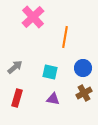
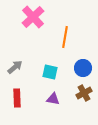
red rectangle: rotated 18 degrees counterclockwise
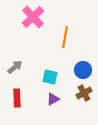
blue circle: moved 2 px down
cyan square: moved 5 px down
purple triangle: rotated 40 degrees counterclockwise
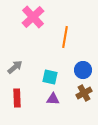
purple triangle: rotated 32 degrees clockwise
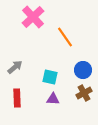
orange line: rotated 45 degrees counterclockwise
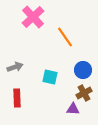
gray arrow: rotated 21 degrees clockwise
purple triangle: moved 20 px right, 10 px down
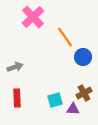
blue circle: moved 13 px up
cyan square: moved 5 px right, 23 px down; rotated 28 degrees counterclockwise
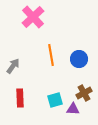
orange line: moved 14 px left, 18 px down; rotated 25 degrees clockwise
blue circle: moved 4 px left, 2 px down
gray arrow: moved 2 px left, 1 px up; rotated 35 degrees counterclockwise
red rectangle: moved 3 px right
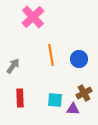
cyan square: rotated 21 degrees clockwise
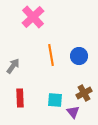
blue circle: moved 3 px up
purple triangle: moved 3 px down; rotated 48 degrees clockwise
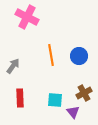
pink cross: moved 6 px left; rotated 20 degrees counterclockwise
